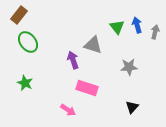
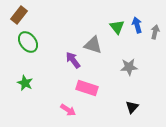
purple arrow: rotated 18 degrees counterclockwise
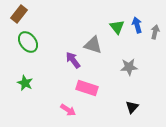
brown rectangle: moved 1 px up
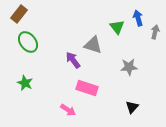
blue arrow: moved 1 px right, 7 px up
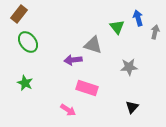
purple arrow: rotated 60 degrees counterclockwise
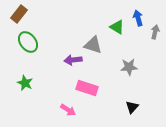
green triangle: rotated 21 degrees counterclockwise
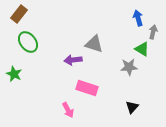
green triangle: moved 25 px right, 22 px down
gray arrow: moved 2 px left
gray triangle: moved 1 px right, 1 px up
green star: moved 11 px left, 9 px up
pink arrow: rotated 28 degrees clockwise
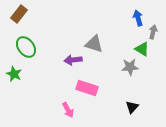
green ellipse: moved 2 px left, 5 px down
gray star: moved 1 px right
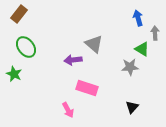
gray arrow: moved 2 px right, 1 px down; rotated 16 degrees counterclockwise
gray triangle: rotated 24 degrees clockwise
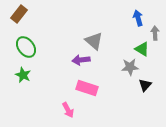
gray triangle: moved 3 px up
purple arrow: moved 8 px right
green star: moved 9 px right, 1 px down
black triangle: moved 13 px right, 22 px up
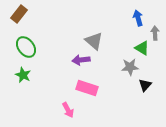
green triangle: moved 1 px up
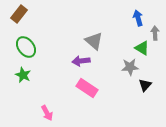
purple arrow: moved 1 px down
pink rectangle: rotated 15 degrees clockwise
pink arrow: moved 21 px left, 3 px down
